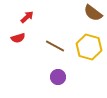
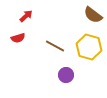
brown semicircle: moved 2 px down
red arrow: moved 1 px left, 1 px up
purple circle: moved 8 px right, 2 px up
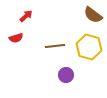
red semicircle: moved 2 px left
brown line: rotated 36 degrees counterclockwise
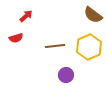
yellow hexagon: rotated 20 degrees clockwise
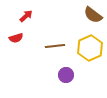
yellow hexagon: moved 1 px right, 1 px down
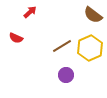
red arrow: moved 4 px right, 4 px up
red semicircle: rotated 40 degrees clockwise
brown line: moved 7 px right; rotated 24 degrees counterclockwise
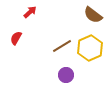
red semicircle: rotated 96 degrees clockwise
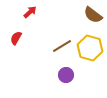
yellow hexagon: rotated 20 degrees counterclockwise
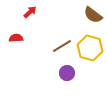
red semicircle: rotated 56 degrees clockwise
purple circle: moved 1 px right, 2 px up
